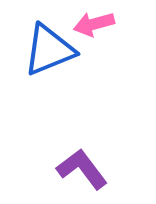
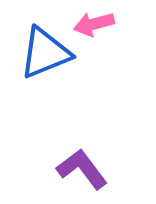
blue triangle: moved 4 px left, 3 px down
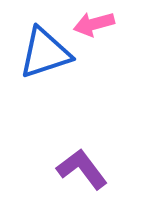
blue triangle: rotated 4 degrees clockwise
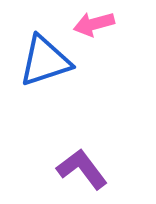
blue triangle: moved 8 px down
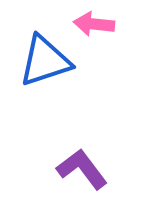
pink arrow: rotated 21 degrees clockwise
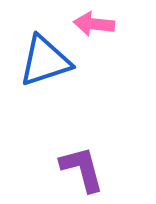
purple L-shape: rotated 22 degrees clockwise
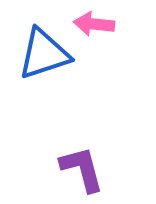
blue triangle: moved 1 px left, 7 px up
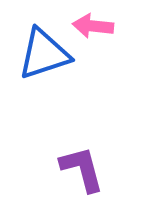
pink arrow: moved 1 px left, 2 px down
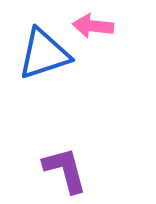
purple L-shape: moved 17 px left, 1 px down
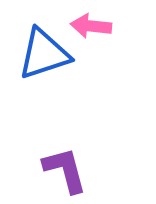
pink arrow: moved 2 px left
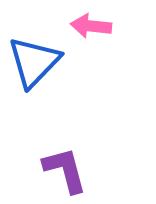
blue triangle: moved 10 px left, 8 px down; rotated 28 degrees counterclockwise
